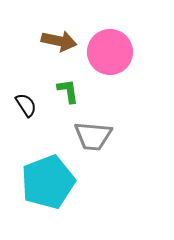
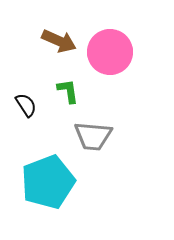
brown arrow: rotated 12 degrees clockwise
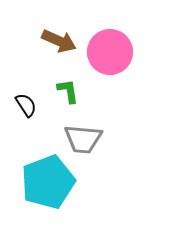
gray trapezoid: moved 10 px left, 3 px down
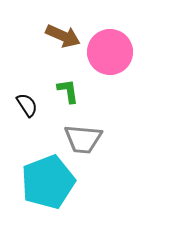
brown arrow: moved 4 px right, 5 px up
black semicircle: moved 1 px right
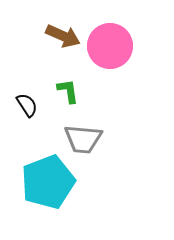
pink circle: moved 6 px up
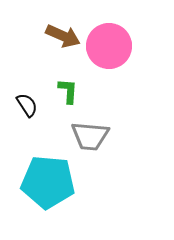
pink circle: moved 1 px left
green L-shape: rotated 12 degrees clockwise
gray trapezoid: moved 7 px right, 3 px up
cyan pentagon: rotated 26 degrees clockwise
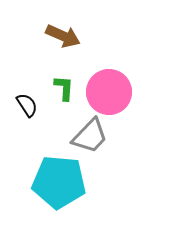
pink circle: moved 46 px down
green L-shape: moved 4 px left, 3 px up
gray trapezoid: rotated 51 degrees counterclockwise
cyan pentagon: moved 11 px right
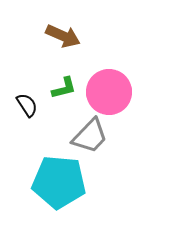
green L-shape: rotated 72 degrees clockwise
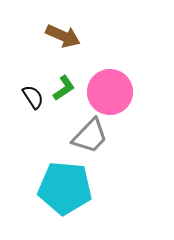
green L-shape: rotated 20 degrees counterclockwise
pink circle: moved 1 px right
black semicircle: moved 6 px right, 8 px up
cyan pentagon: moved 6 px right, 6 px down
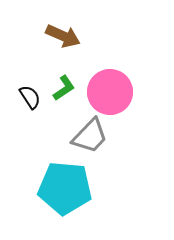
black semicircle: moved 3 px left
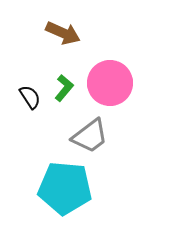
brown arrow: moved 3 px up
green L-shape: rotated 16 degrees counterclockwise
pink circle: moved 9 px up
gray trapezoid: rotated 9 degrees clockwise
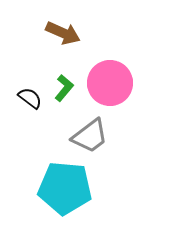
black semicircle: moved 1 px down; rotated 20 degrees counterclockwise
